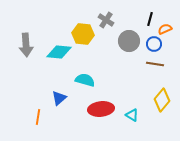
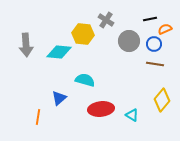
black line: rotated 64 degrees clockwise
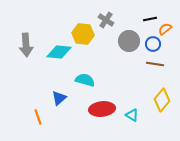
orange semicircle: rotated 16 degrees counterclockwise
blue circle: moved 1 px left
red ellipse: moved 1 px right
orange line: rotated 28 degrees counterclockwise
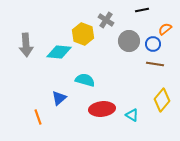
black line: moved 8 px left, 9 px up
yellow hexagon: rotated 15 degrees clockwise
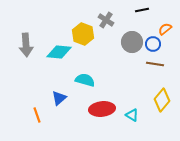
gray circle: moved 3 px right, 1 px down
orange line: moved 1 px left, 2 px up
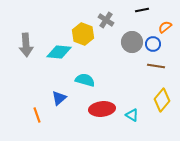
orange semicircle: moved 2 px up
brown line: moved 1 px right, 2 px down
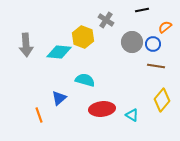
yellow hexagon: moved 3 px down
orange line: moved 2 px right
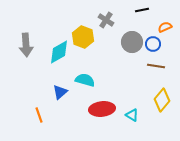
orange semicircle: rotated 16 degrees clockwise
cyan diamond: rotated 35 degrees counterclockwise
blue triangle: moved 1 px right, 6 px up
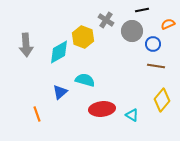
orange semicircle: moved 3 px right, 3 px up
gray circle: moved 11 px up
orange line: moved 2 px left, 1 px up
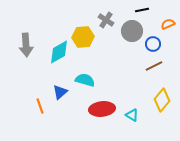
yellow hexagon: rotated 25 degrees counterclockwise
brown line: moved 2 px left; rotated 36 degrees counterclockwise
orange line: moved 3 px right, 8 px up
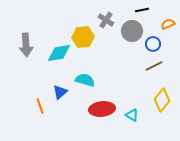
cyan diamond: moved 1 px down; rotated 20 degrees clockwise
